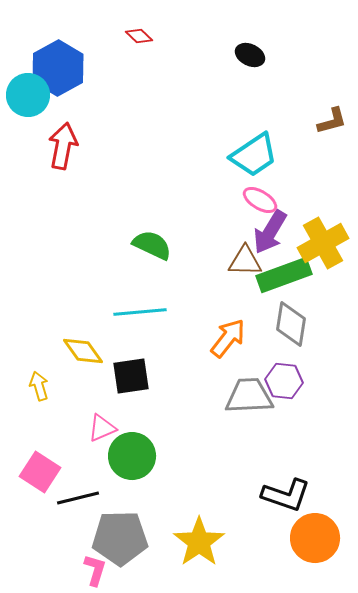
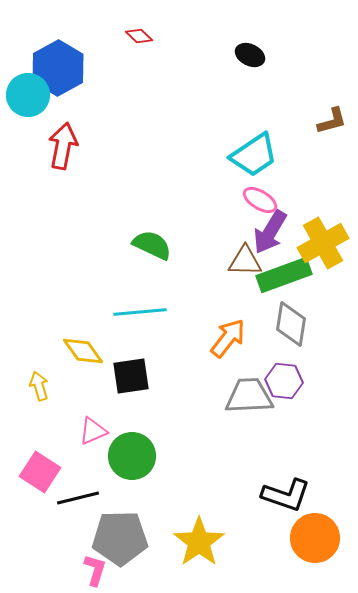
pink triangle: moved 9 px left, 3 px down
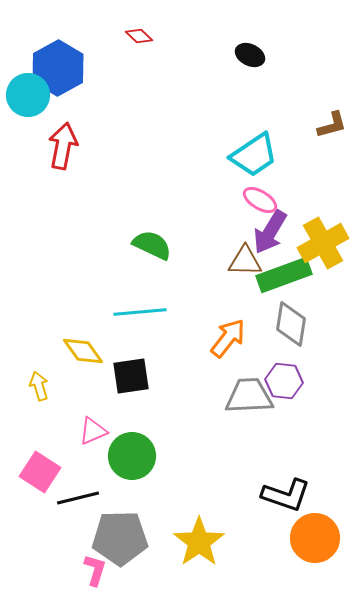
brown L-shape: moved 4 px down
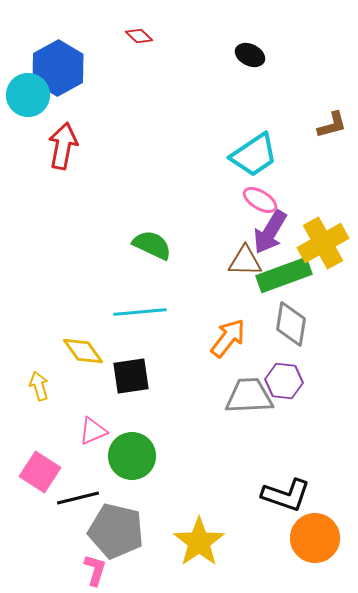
gray pentagon: moved 4 px left, 7 px up; rotated 14 degrees clockwise
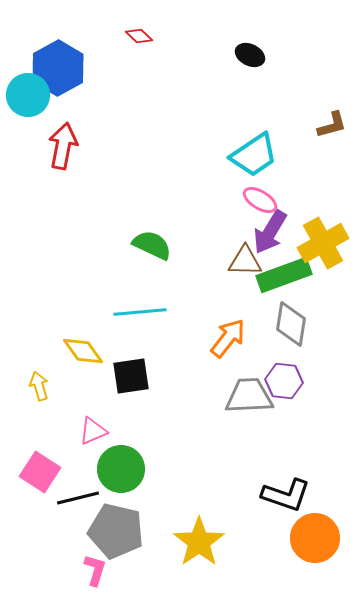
green circle: moved 11 px left, 13 px down
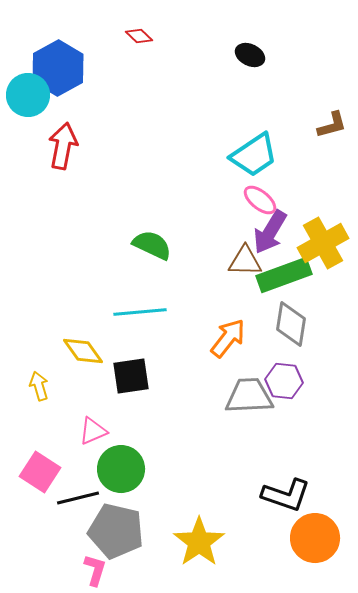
pink ellipse: rotated 8 degrees clockwise
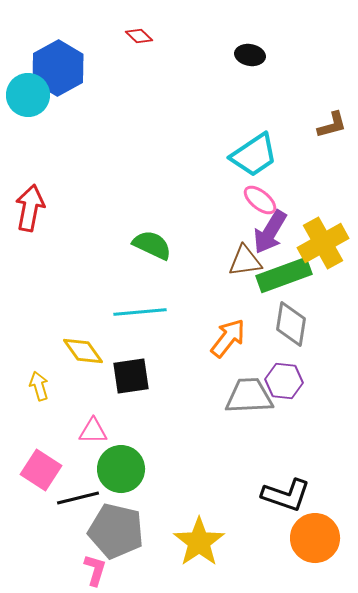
black ellipse: rotated 16 degrees counterclockwise
red arrow: moved 33 px left, 62 px down
brown triangle: rotated 9 degrees counterclockwise
pink triangle: rotated 24 degrees clockwise
pink square: moved 1 px right, 2 px up
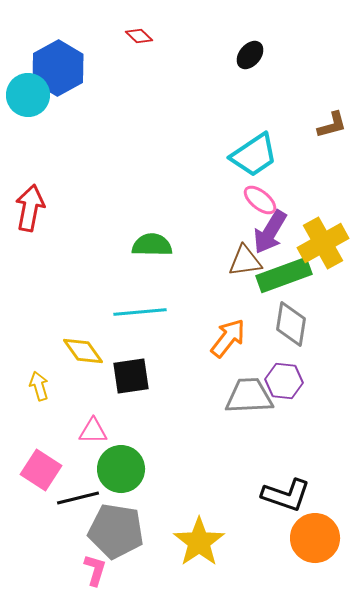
black ellipse: rotated 60 degrees counterclockwise
green semicircle: rotated 24 degrees counterclockwise
gray pentagon: rotated 4 degrees counterclockwise
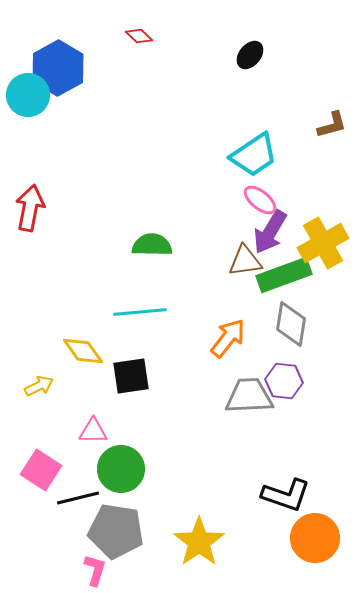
yellow arrow: rotated 80 degrees clockwise
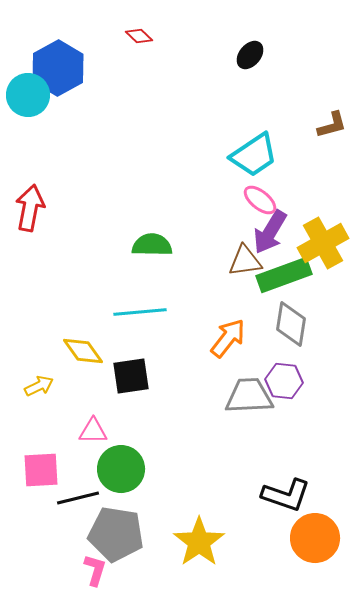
pink square: rotated 36 degrees counterclockwise
gray pentagon: moved 3 px down
